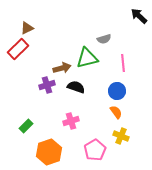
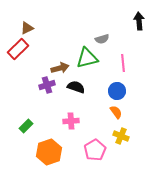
black arrow: moved 5 px down; rotated 42 degrees clockwise
gray semicircle: moved 2 px left
brown arrow: moved 2 px left
pink cross: rotated 14 degrees clockwise
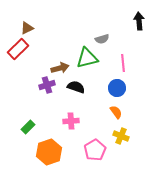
blue circle: moved 3 px up
green rectangle: moved 2 px right, 1 px down
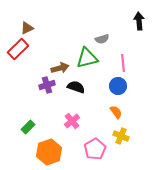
blue circle: moved 1 px right, 2 px up
pink cross: moved 1 px right; rotated 35 degrees counterclockwise
pink pentagon: moved 1 px up
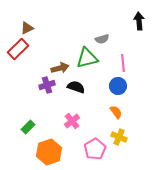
yellow cross: moved 2 px left, 1 px down
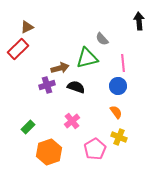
brown triangle: moved 1 px up
gray semicircle: rotated 64 degrees clockwise
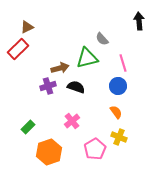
pink line: rotated 12 degrees counterclockwise
purple cross: moved 1 px right, 1 px down
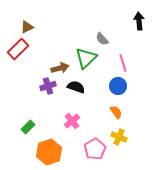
green triangle: moved 1 px left; rotated 30 degrees counterclockwise
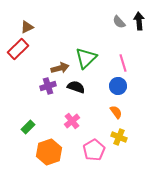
gray semicircle: moved 17 px right, 17 px up
pink pentagon: moved 1 px left, 1 px down
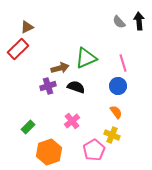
green triangle: rotated 20 degrees clockwise
yellow cross: moved 7 px left, 2 px up
